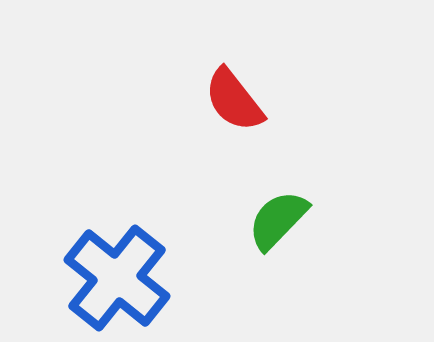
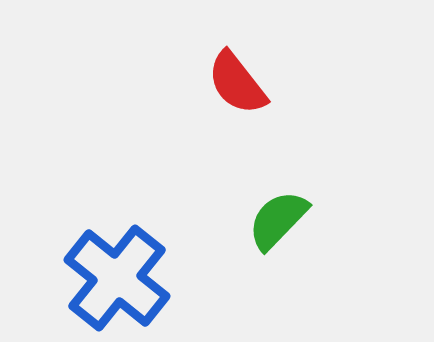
red semicircle: moved 3 px right, 17 px up
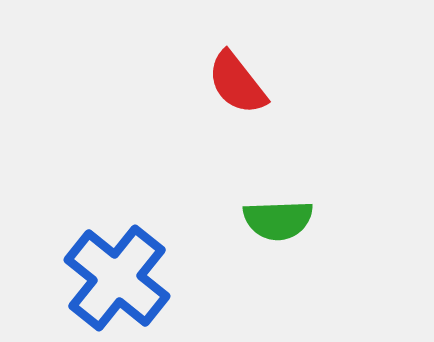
green semicircle: rotated 136 degrees counterclockwise
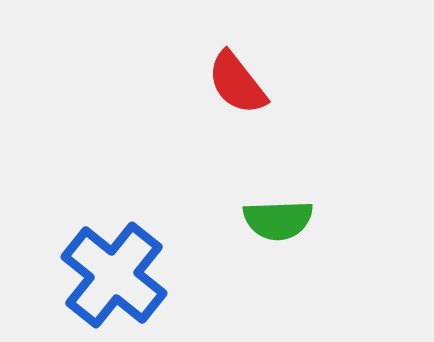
blue cross: moved 3 px left, 3 px up
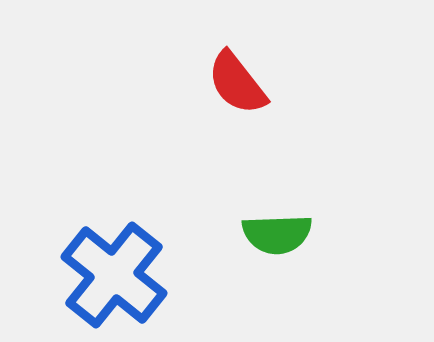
green semicircle: moved 1 px left, 14 px down
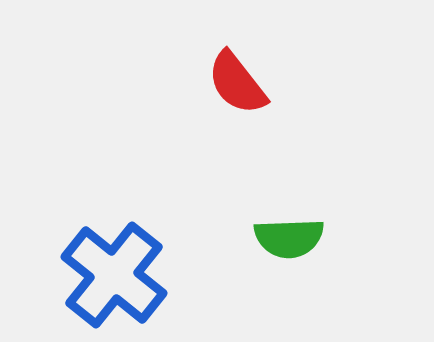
green semicircle: moved 12 px right, 4 px down
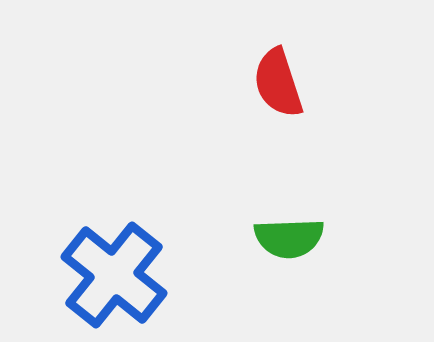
red semicircle: moved 41 px right; rotated 20 degrees clockwise
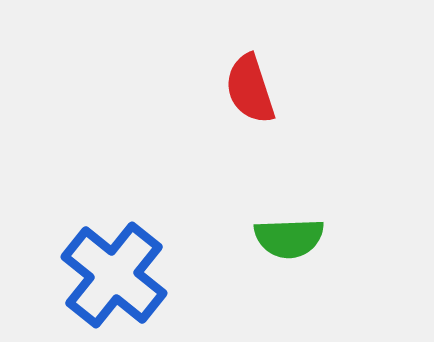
red semicircle: moved 28 px left, 6 px down
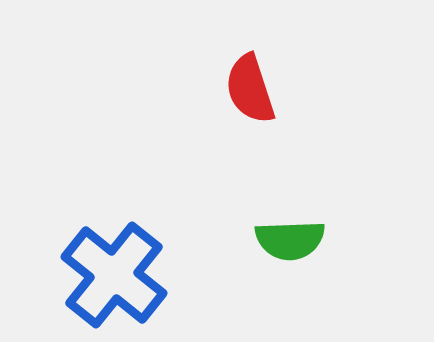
green semicircle: moved 1 px right, 2 px down
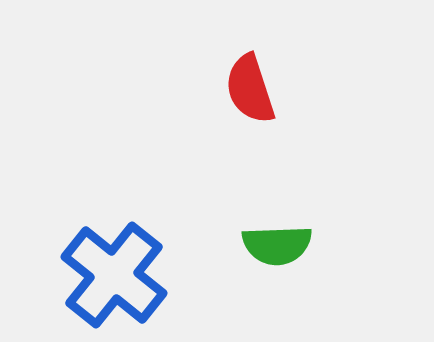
green semicircle: moved 13 px left, 5 px down
